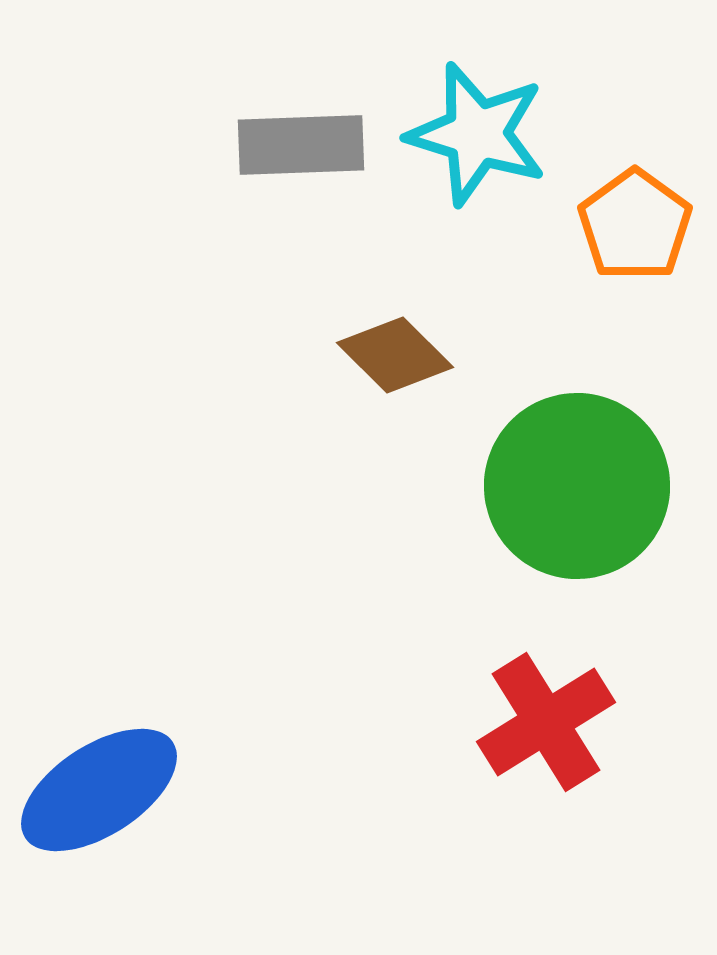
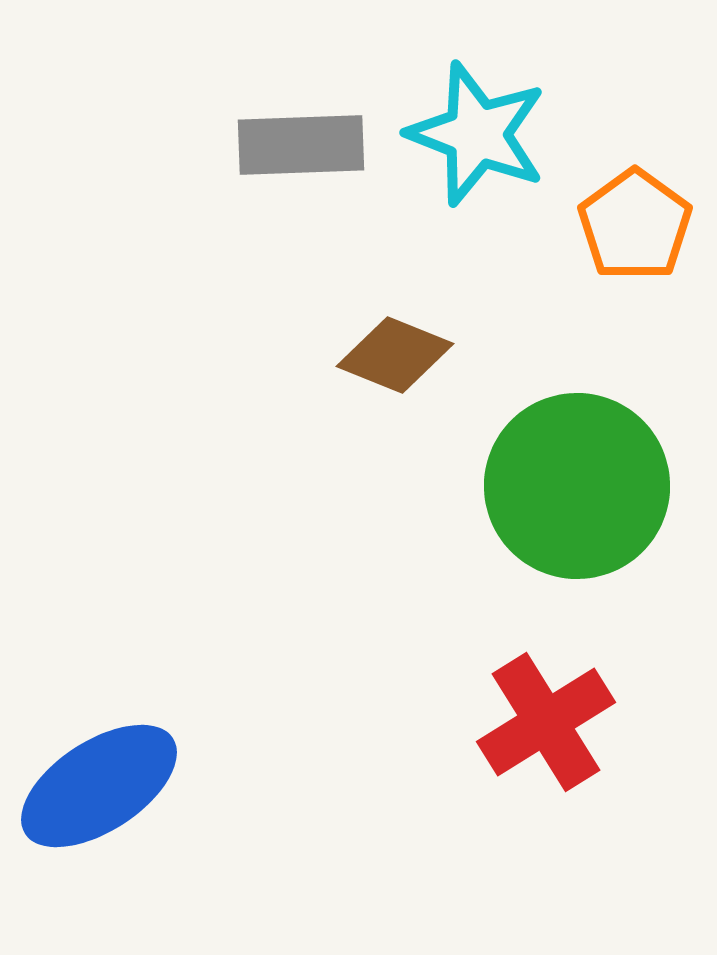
cyan star: rotated 4 degrees clockwise
brown diamond: rotated 23 degrees counterclockwise
blue ellipse: moved 4 px up
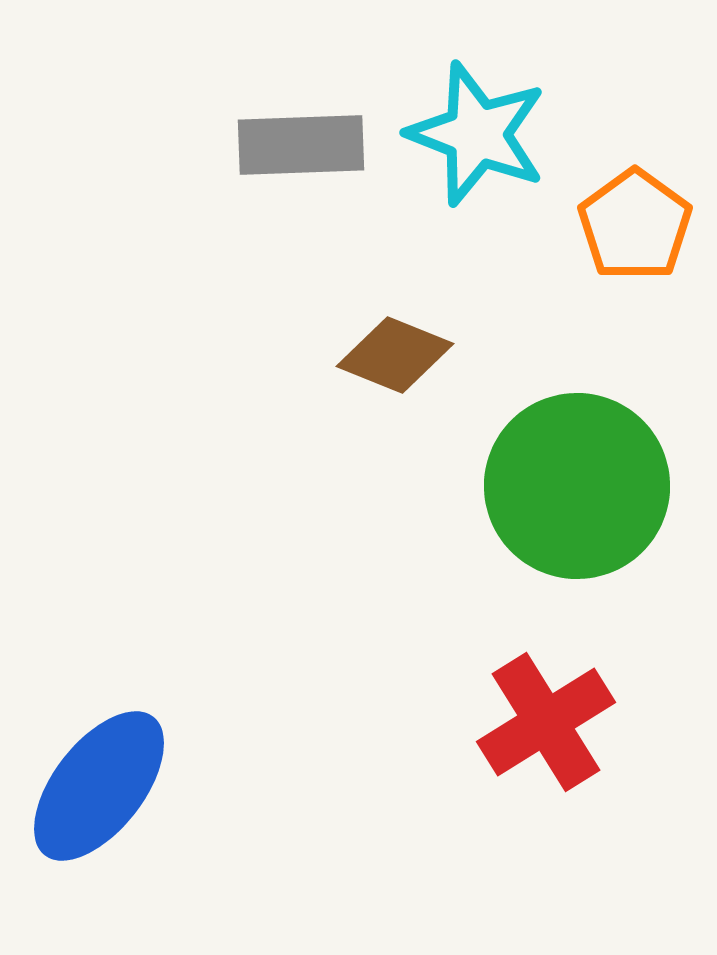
blue ellipse: rotated 19 degrees counterclockwise
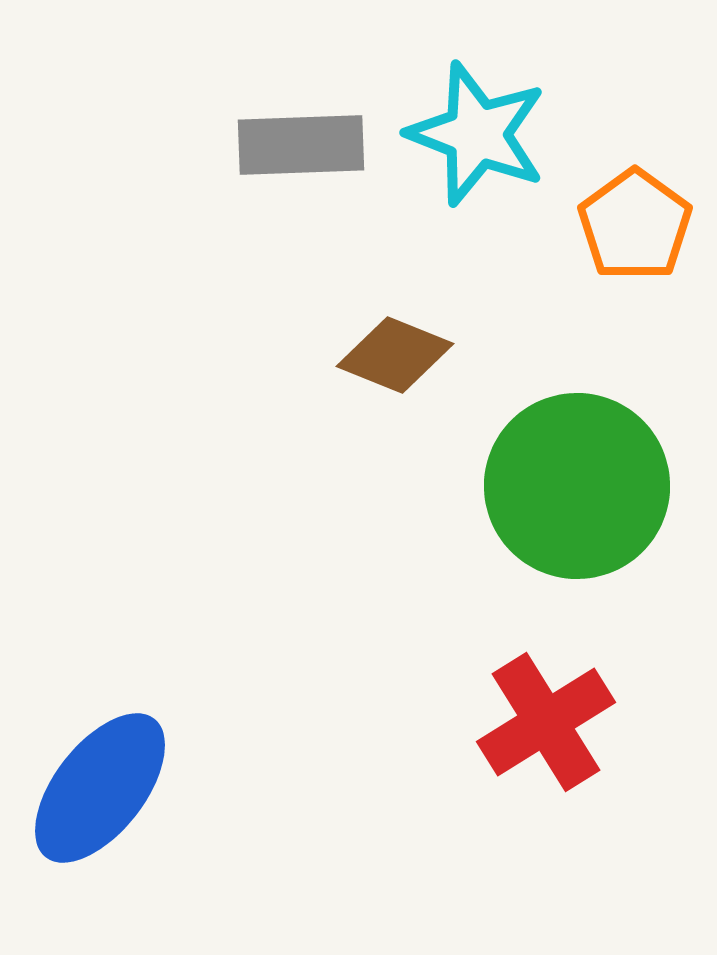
blue ellipse: moved 1 px right, 2 px down
